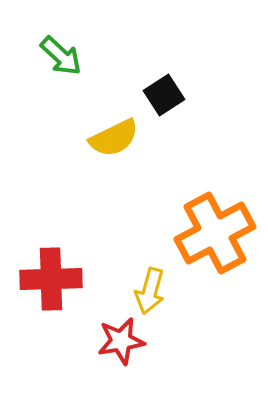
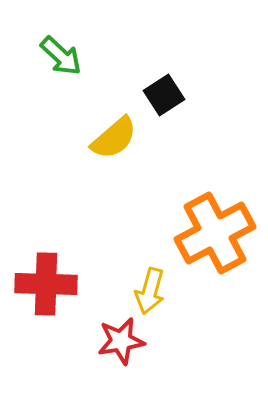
yellow semicircle: rotated 15 degrees counterclockwise
red cross: moved 5 px left, 5 px down; rotated 4 degrees clockwise
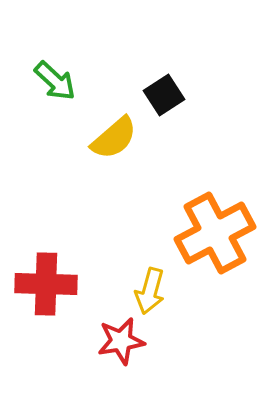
green arrow: moved 6 px left, 25 px down
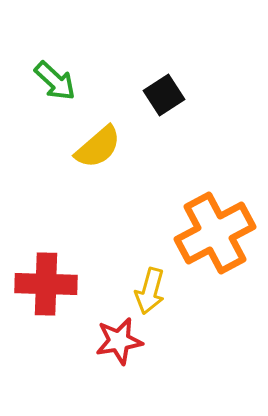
yellow semicircle: moved 16 px left, 9 px down
red star: moved 2 px left
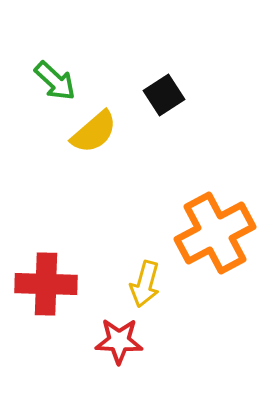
yellow semicircle: moved 4 px left, 15 px up
yellow arrow: moved 5 px left, 7 px up
red star: rotated 12 degrees clockwise
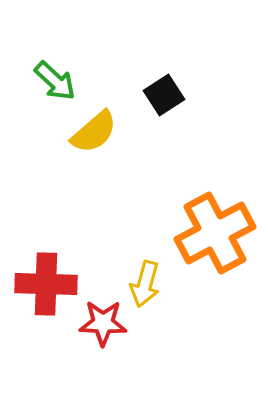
red star: moved 16 px left, 18 px up
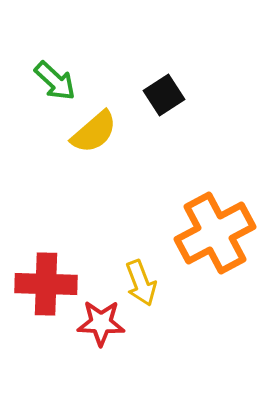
yellow arrow: moved 4 px left, 1 px up; rotated 36 degrees counterclockwise
red star: moved 2 px left
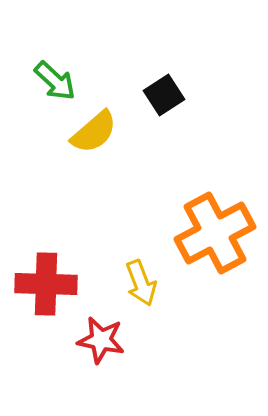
red star: moved 17 px down; rotated 9 degrees clockwise
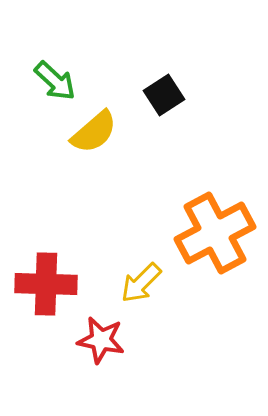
yellow arrow: rotated 66 degrees clockwise
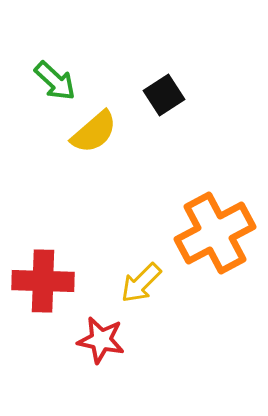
red cross: moved 3 px left, 3 px up
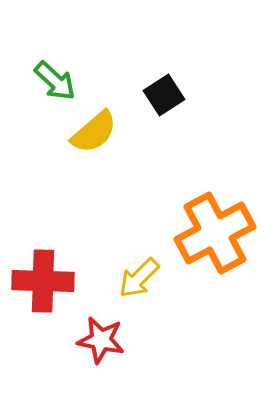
yellow arrow: moved 2 px left, 5 px up
